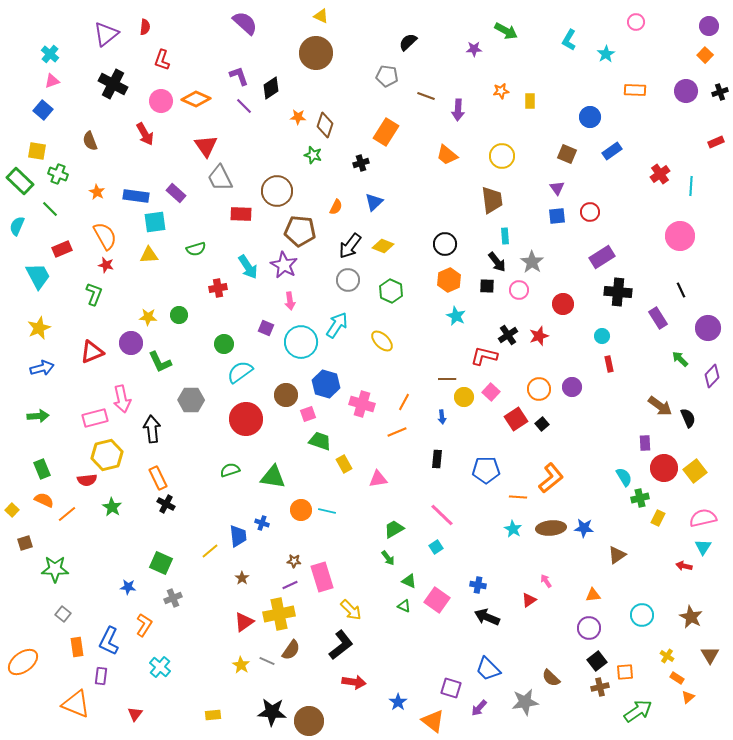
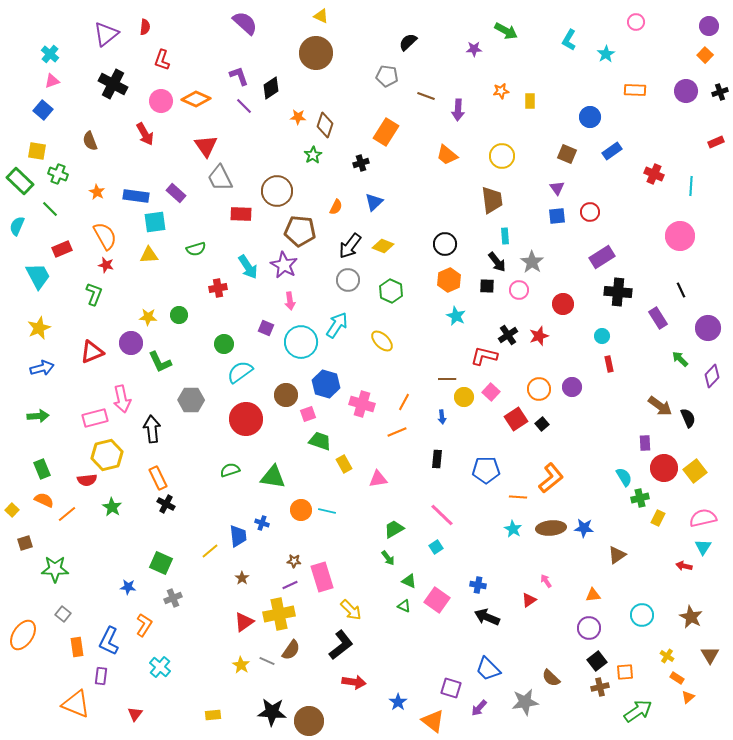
green star at (313, 155): rotated 24 degrees clockwise
red cross at (660, 174): moved 6 px left; rotated 30 degrees counterclockwise
orange ellipse at (23, 662): moved 27 px up; rotated 20 degrees counterclockwise
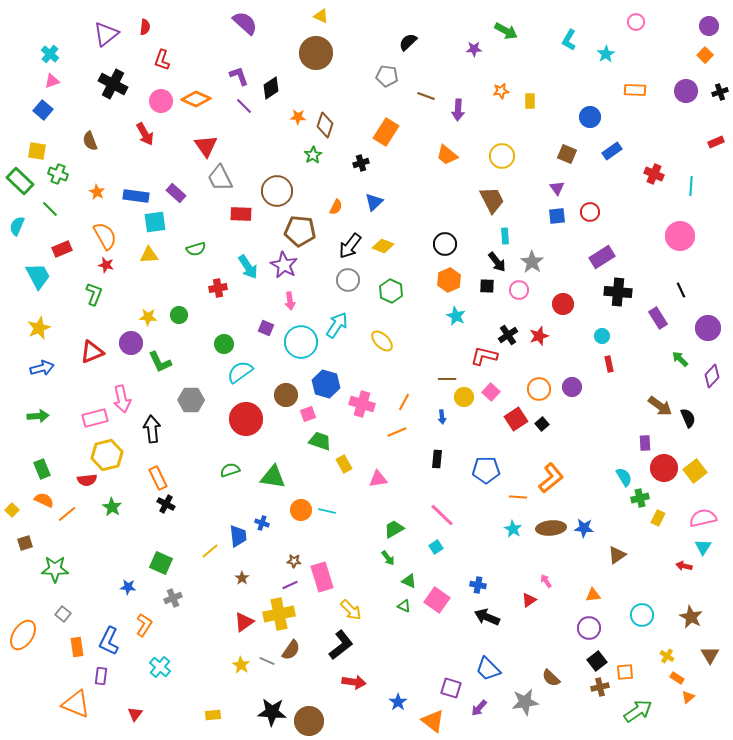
brown trapezoid at (492, 200): rotated 20 degrees counterclockwise
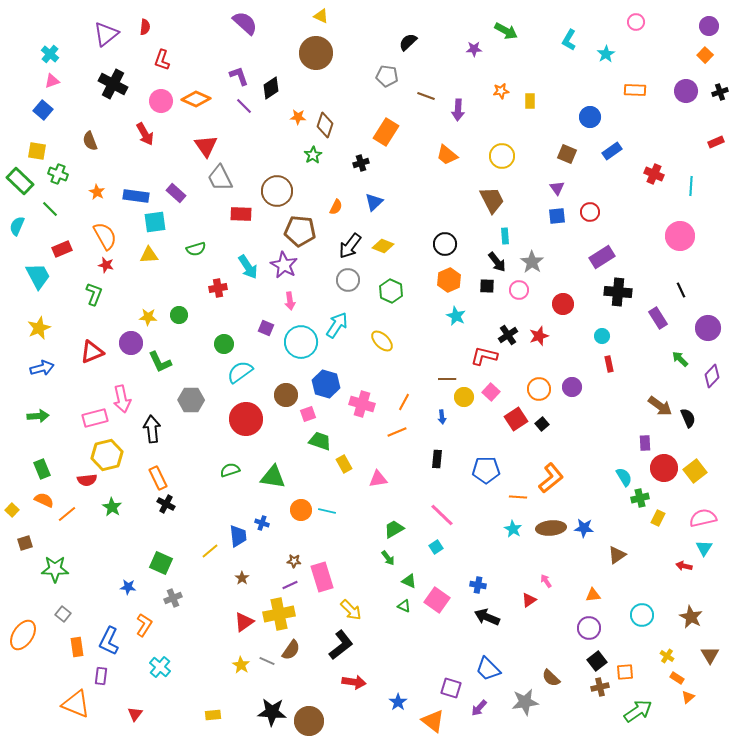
cyan triangle at (703, 547): moved 1 px right, 1 px down
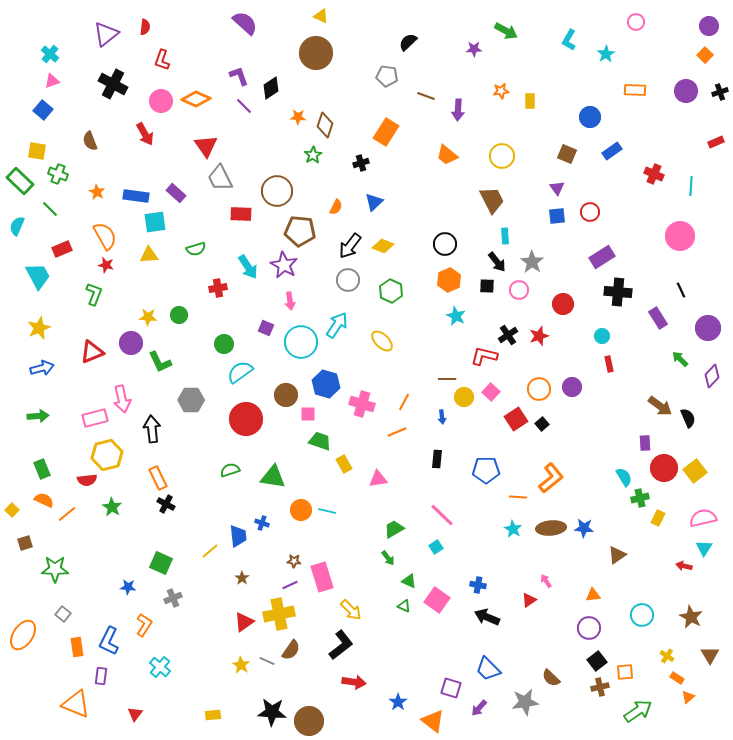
pink square at (308, 414): rotated 21 degrees clockwise
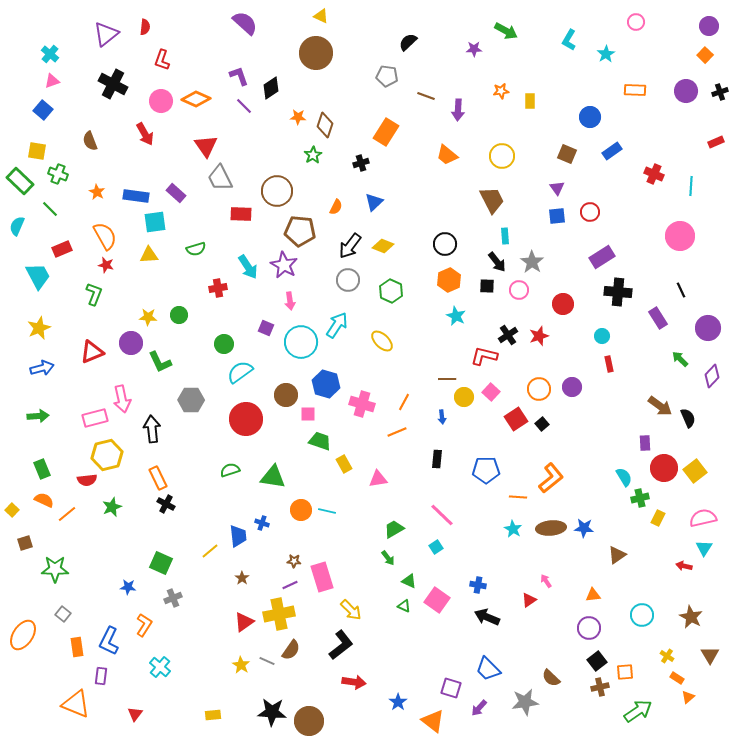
green star at (112, 507): rotated 18 degrees clockwise
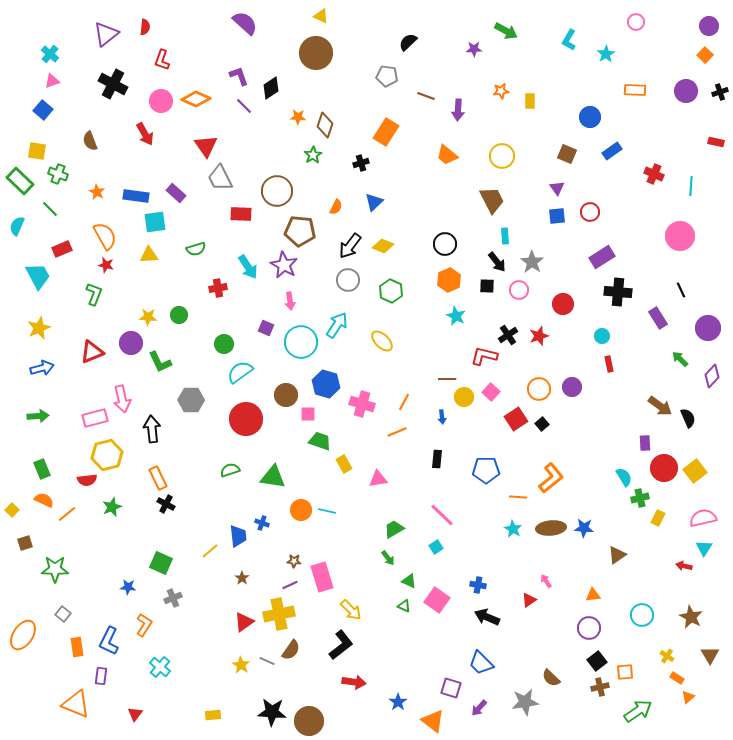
red rectangle at (716, 142): rotated 35 degrees clockwise
blue trapezoid at (488, 669): moved 7 px left, 6 px up
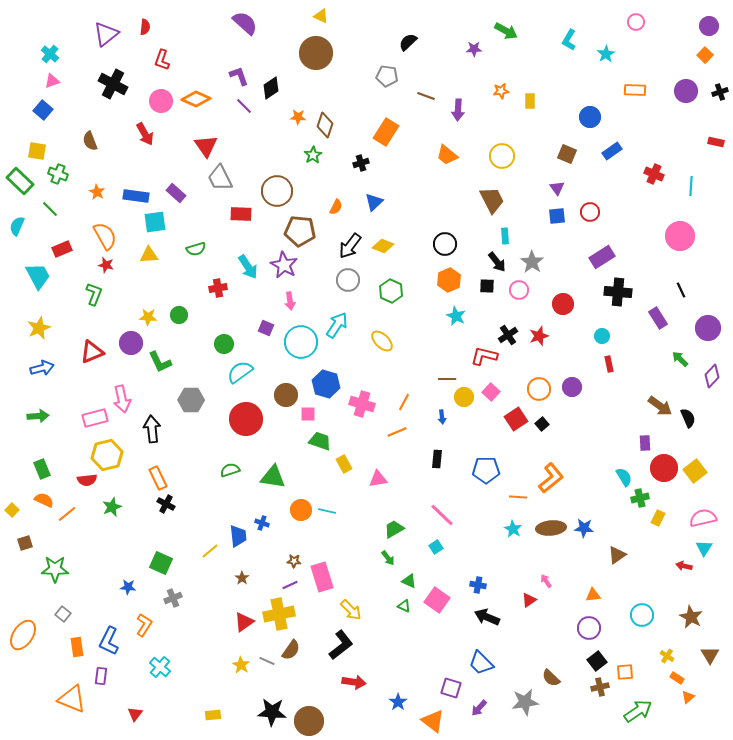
orange triangle at (76, 704): moved 4 px left, 5 px up
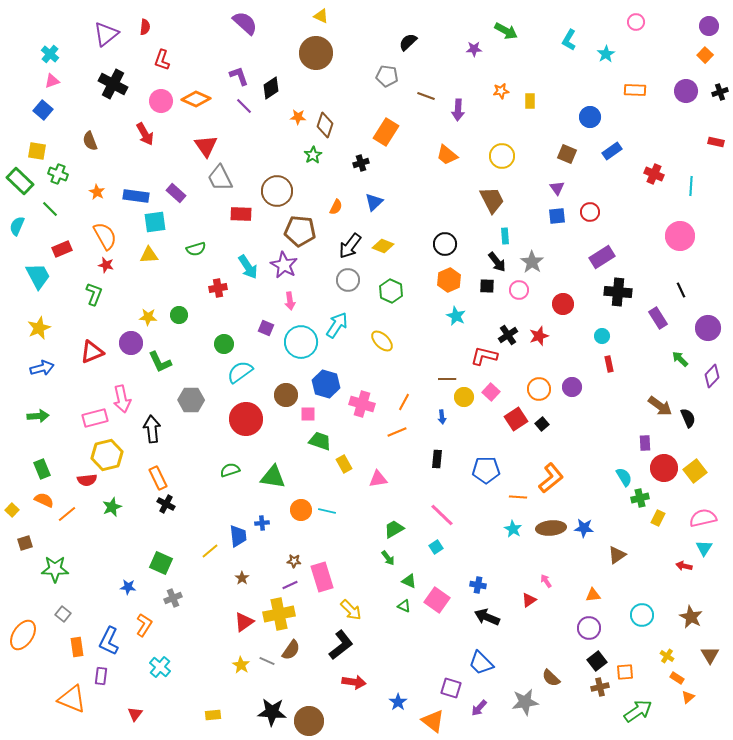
blue cross at (262, 523): rotated 24 degrees counterclockwise
